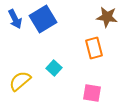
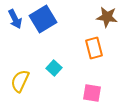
yellow semicircle: rotated 25 degrees counterclockwise
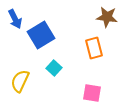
blue square: moved 2 px left, 16 px down
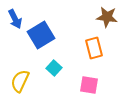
pink square: moved 3 px left, 8 px up
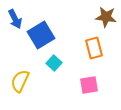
brown star: moved 1 px left
cyan square: moved 5 px up
pink square: rotated 18 degrees counterclockwise
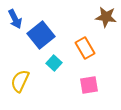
blue square: rotated 8 degrees counterclockwise
orange rectangle: moved 9 px left; rotated 15 degrees counterclockwise
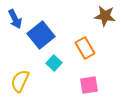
brown star: moved 1 px left, 1 px up
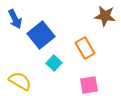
yellow semicircle: rotated 95 degrees clockwise
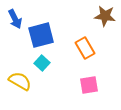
blue square: rotated 24 degrees clockwise
cyan square: moved 12 px left
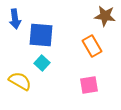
blue arrow: rotated 18 degrees clockwise
blue square: rotated 20 degrees clockwise
orange rectangle: moved 7 px right, 2 px up
